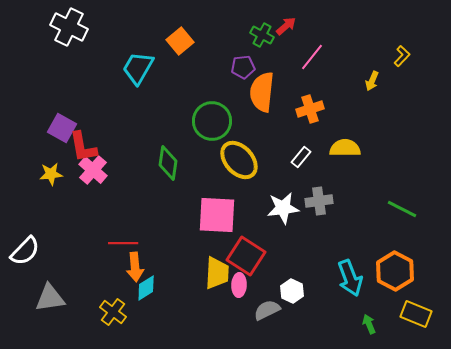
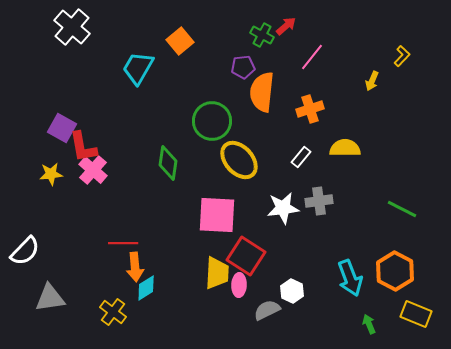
white cross: moved 3 px right; rotated 15 degrees clockwise
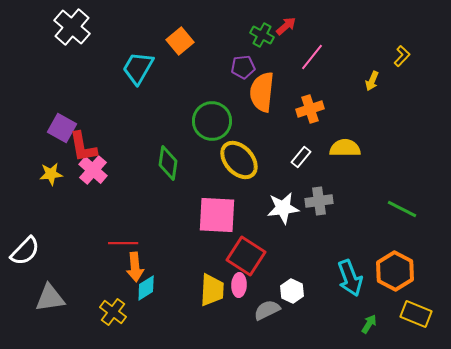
yellow trapezoid: moved 5 px left, 17 px down
green arrow: rotated 54 degrees clockwise
